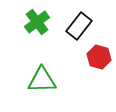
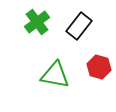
red hexagon: moved 10 px down
green triangle: moved 13 px right, 5 px up; rotated 12 degrees clockwise
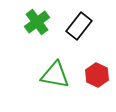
red hexagon: moved 2 px left, 8 px down; rotated 10 degrees clockwise
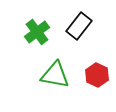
green cross: moved 10 px down
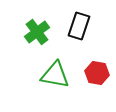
black rectangle: rotated 20 degrees counterclockwise
red hexagon: moved 2 px up; rotated 15 degrees counterclockwise
